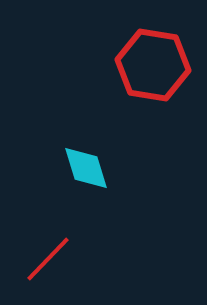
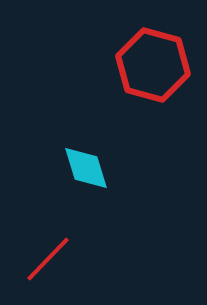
red hexagon: rotated 6 degrees clockwise
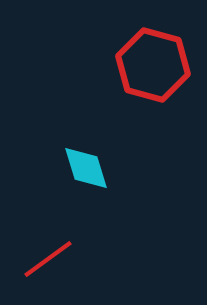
red line: rotated 10 degrees clockwise
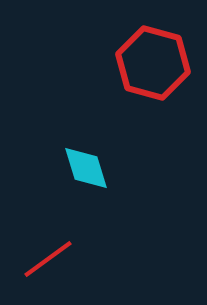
red hexagon: moved 2 px up
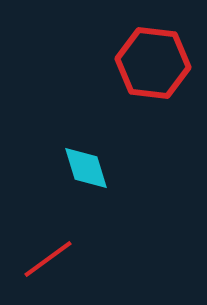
red hexagon: rotated 8 degrees counterclockwise
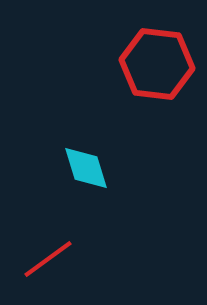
red hexagon: moved 4 px right, 1 px down
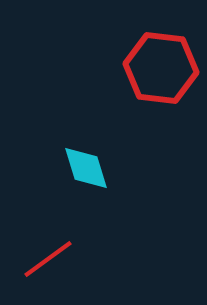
red hexagon: moved 4 px right, 4 px down
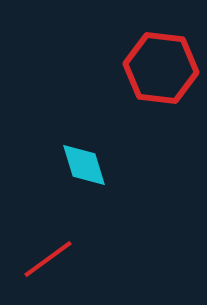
cyan diamond: moved 2 px left, 3 px up
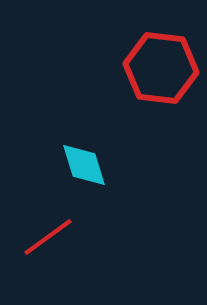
red line: moved 22 px up
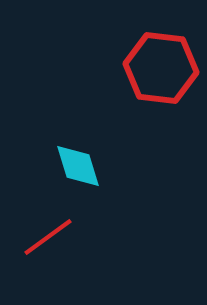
cyan diamond: moved 6 px left, 1 px down
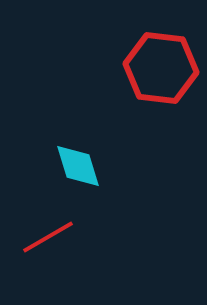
red line: rotated 6 degrees clockwise
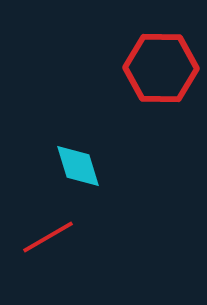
red hexagon: rotated 6 degrees counterclockwise
